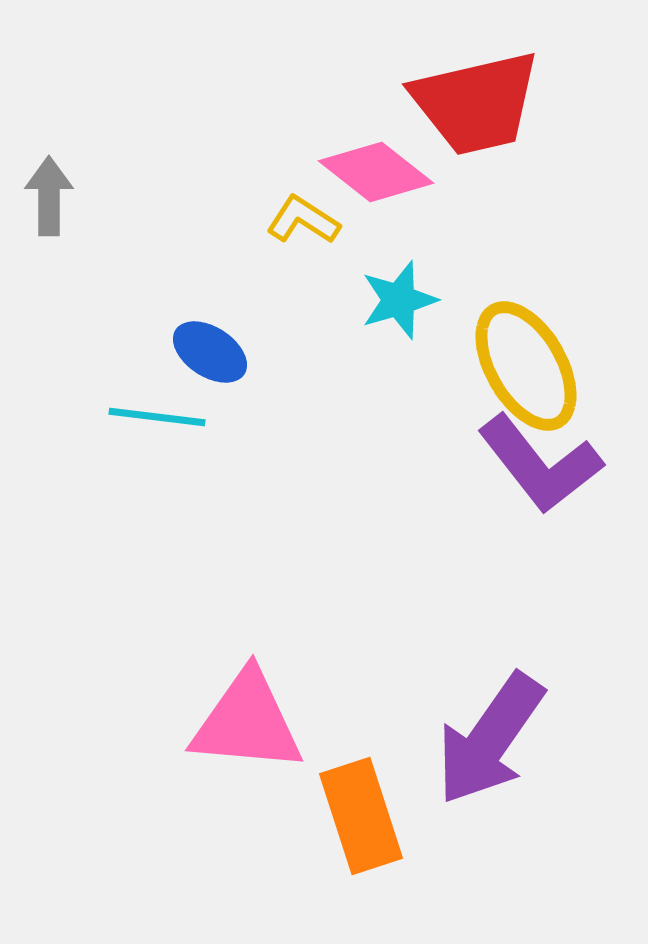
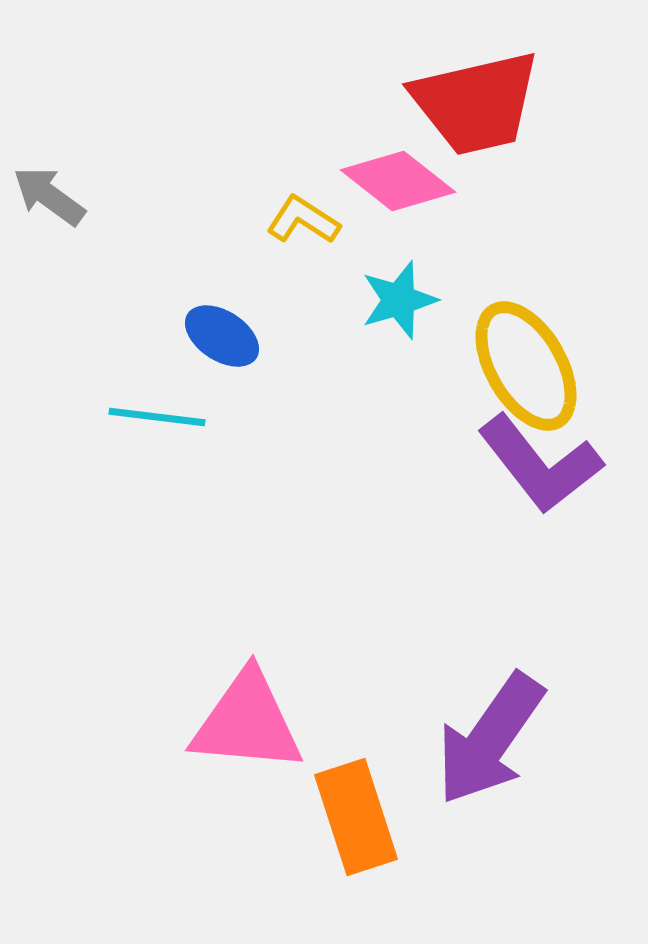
pink diamond: moved 22 px right, 9 px down
gray arrow: rotated 54 degrees counterclockwise
blue ellipse: moved 12 px right, 16 px up
orange rectangle: moved 5 px left, 1 px down
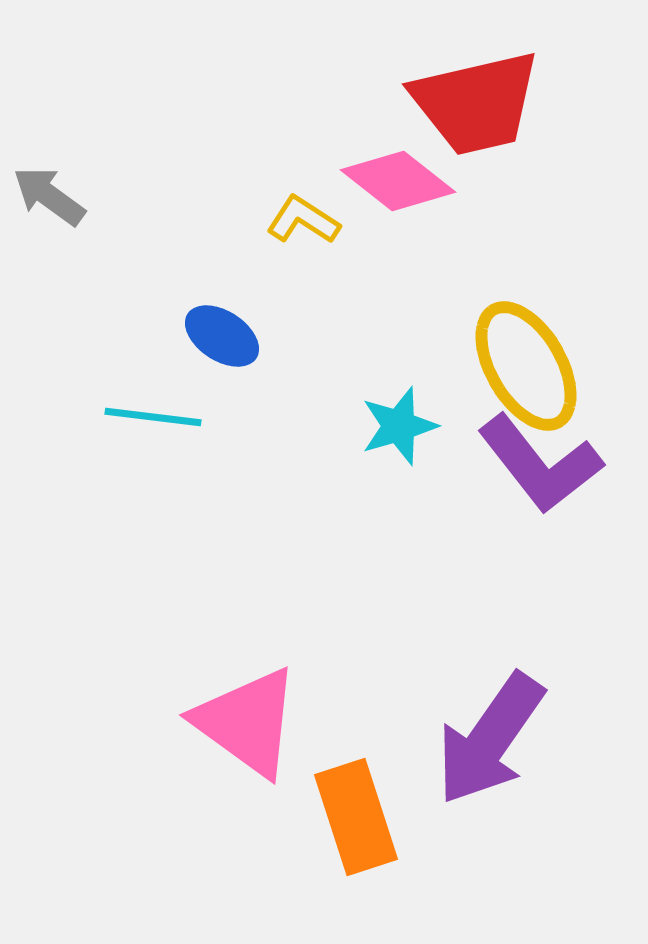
cyan star: moved 126 px down
cyan line: moved 4 px left
pink triangle: rotated 31 degrees clockwise
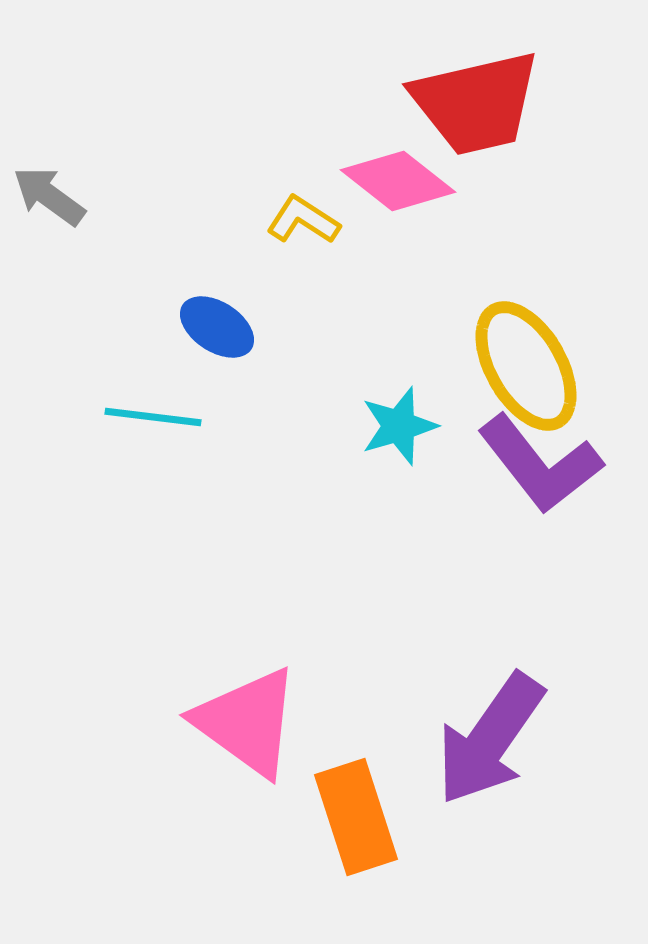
blue ellipse: moved 5 px left, 9 px up
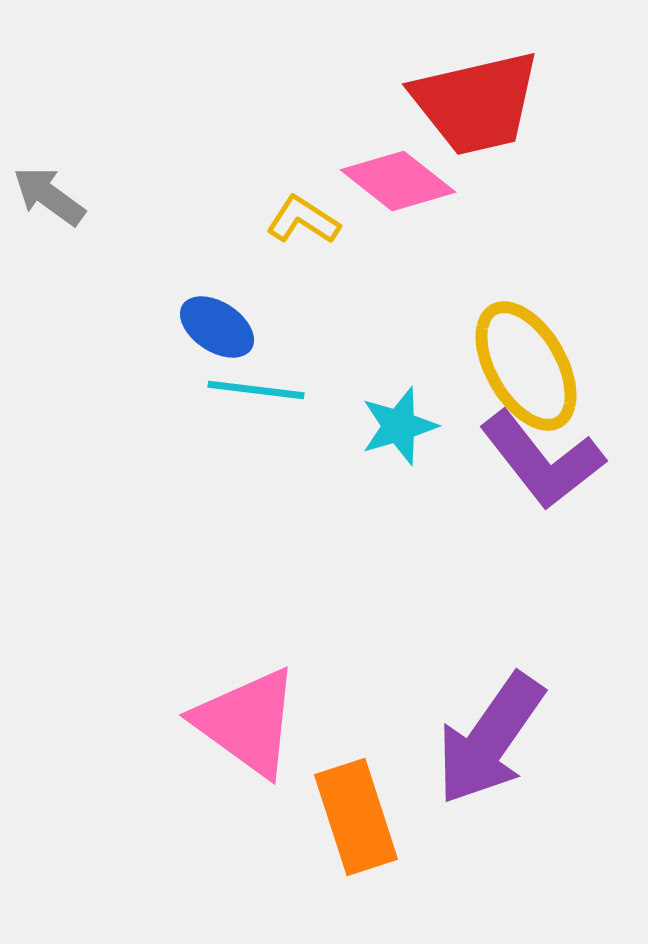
cyan line: moved 103 px right, 27 px up
purple L-shape: moved 2 px right, 4 px up
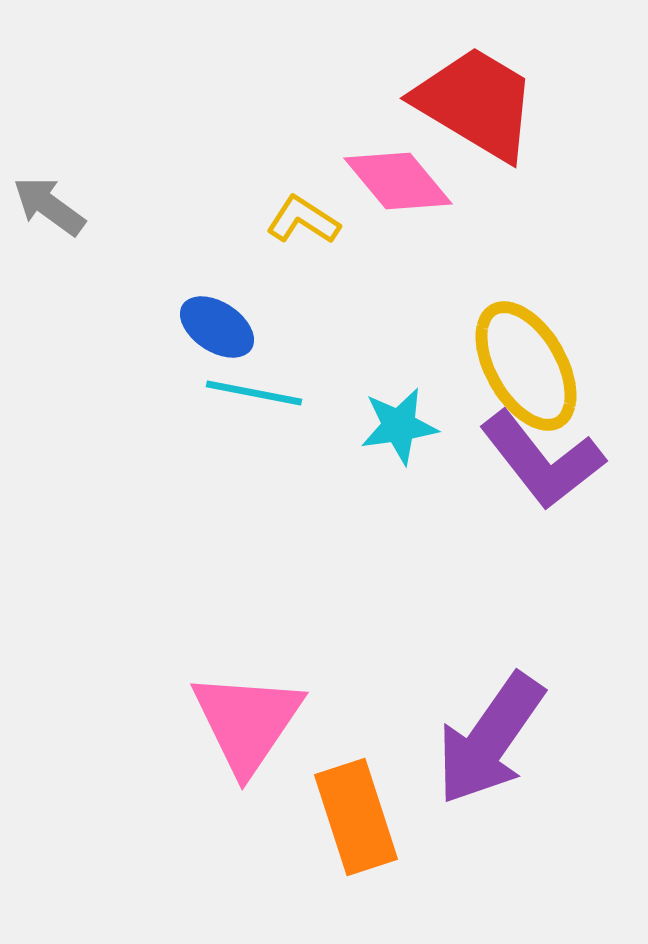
red trapezoid: rotated 136 degrees counterclockwise
pink diamond: rotated 12 degrees clockwise
gray arrow: moved 10 px down
cyan line: moved 2 px left, 3 px down; rotated 4 degrees clockwise
cyan star: rotated 8 degrees clockwise
pink triangle: rotated 28 degrees clockwise
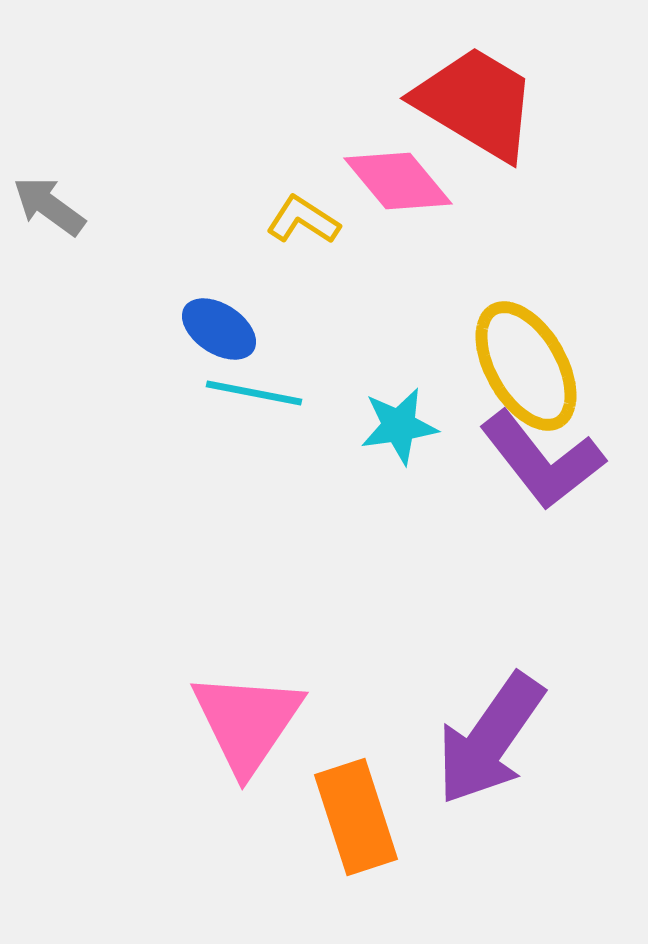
blue ellipse: moved 2 px right, 2 px down
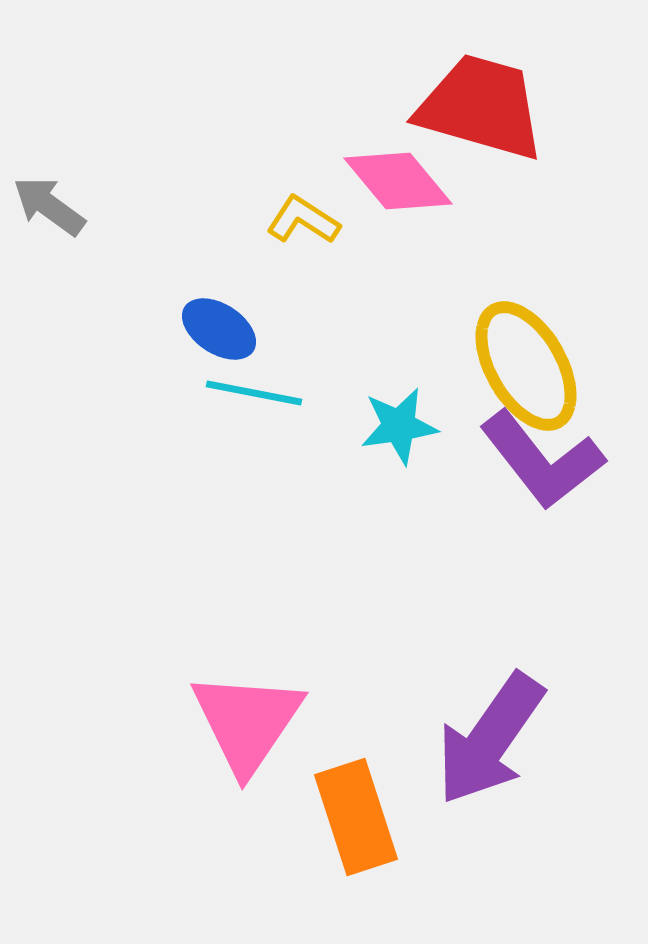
red trapezoid: moved 5 px right, 4 px down; rotated 15 degrees counterclockwise
